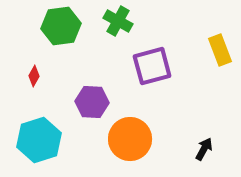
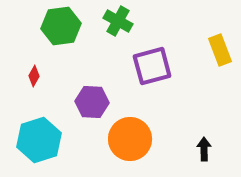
black arrow: rotated 30 degrees counterclockwise
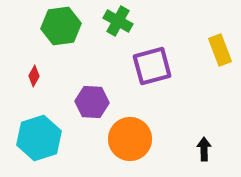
cyan hexagon: moved 2 px up
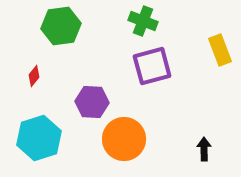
green cross: moved 25 px right; rotated 8 degrees counterclockwise
red diamond: rotated 10 degrees clockwise
orange circle: moved 6 px left
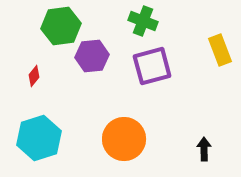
purple hexagon: moved 46 px up; rotated 8 degrees counterclockwise
